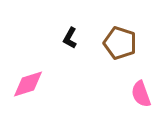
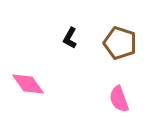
pink diamond: rotated 72 degrees clockwise
pink semicircle: moved 22 px left, 5 px down
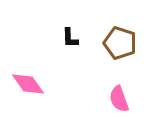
black L-shape: rotated 30 degrees counterclockwise
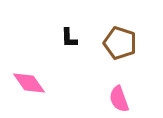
black L-shape: moved 1 px left
pink diamond: moved 1 px right, 1 px up
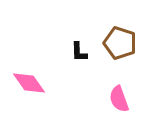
black L-shape: moved 10 px right, 14 px down
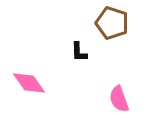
brown pentagon: moved 8 px left, 20 px up
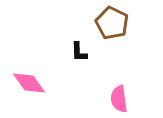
brown pentagon: rotated 8 degrees clockwise
pink semicircle: rotated 12 degrees clockwise
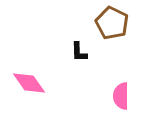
pink semicircle: moved 2 px right, 3 px up; rotated 8 degrees clockwise
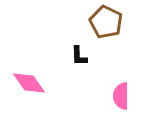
brown pentagon: moved 6 px left, 1 px up
black L-shape: moved 4 px down
